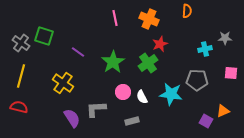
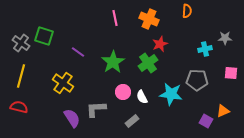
gray rectangle: rotated 24 degrees counterclockwise
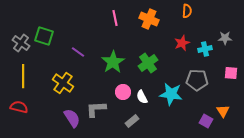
red star: moved 22 px right, 1 px up
yellow line: moved 2 px right; rotated 15 degrees counterclockwise
orange triangle: rotated 40 degrees counterclockwise
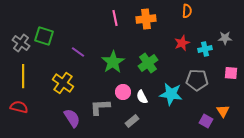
orange cross: moved 3 px left; rotated 30 degrees counterclockwise
gray L-shape: moved 4 px right, 2 px up
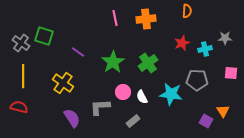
gray rectangle: moved 1 px right
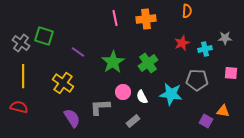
orange triangle: rotated 48 degrees counterclockwise
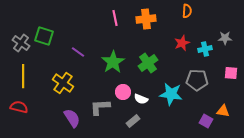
white semicircle: moved 1 px left, 2 px down; rotated 40 degrees counterclockwise
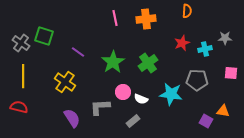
yellow cross: moved 2 px right, 1 px up
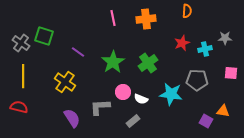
pink line: moved 2 px left
